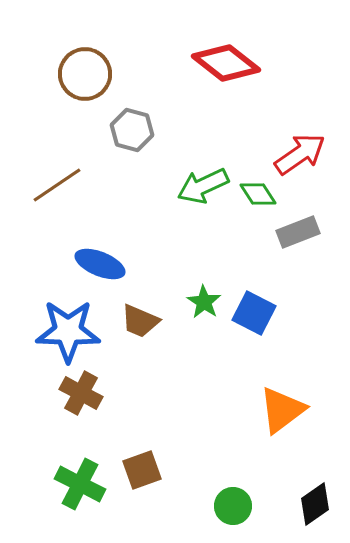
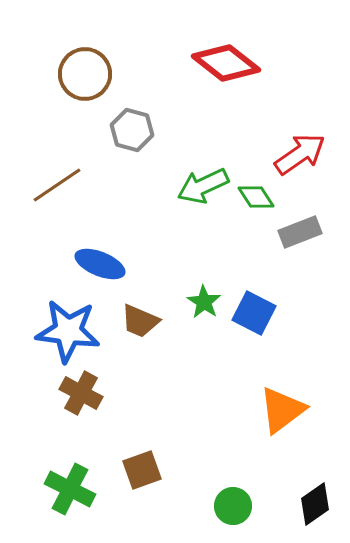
green diamond: moved 2 px left, 3 px down
gray rectangle: moved 2 px right
blue star: rotated 6 degrees clockwise
green cross: moved 10 px left, 5 px down
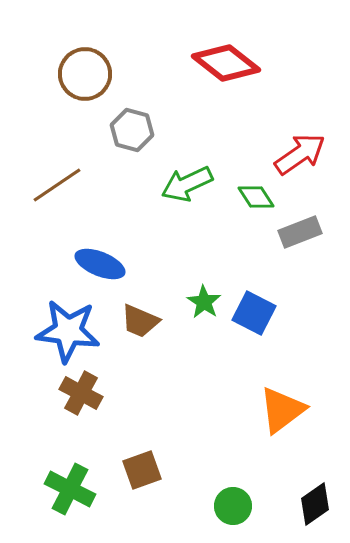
green arrow: moved 16 px left, 2 px up
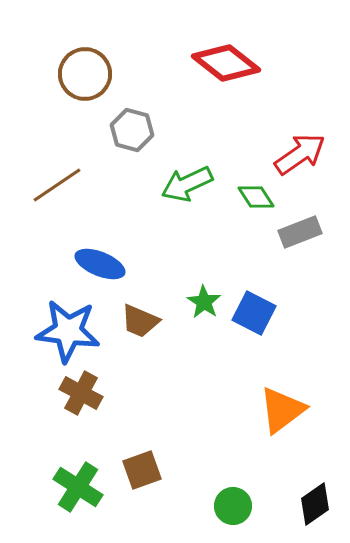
green cross: moved 8 px right, 2 px up; rotated 6 degrees clockwise
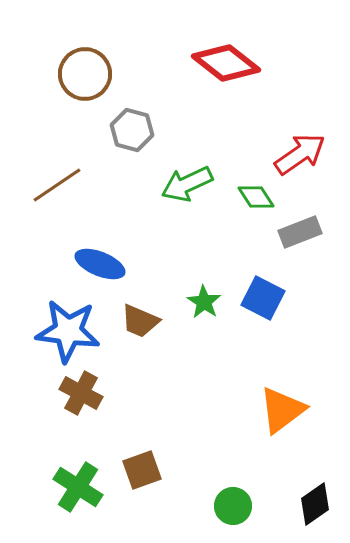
blue square: moved 9 px right, 15 px up
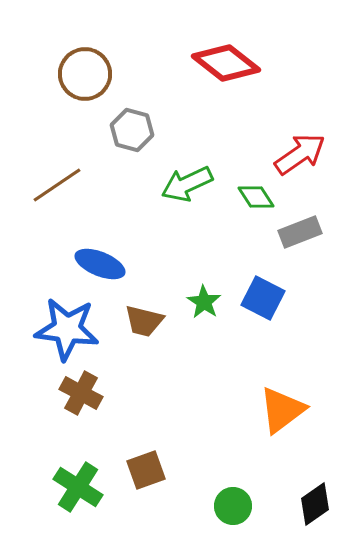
brown trapezoid: moved 4 px right; rotated 9 degrees counterclockwise
blue star: moved 1 px left, 2 px up
brown square: moved 4 px right
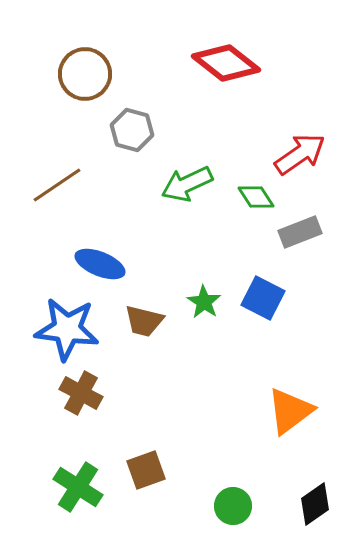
orange triangle: moved 8 px right, 1 px down
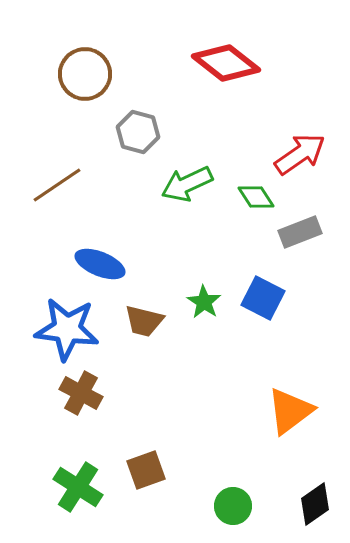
gray hexagon: moved 6 px right, 2 px down
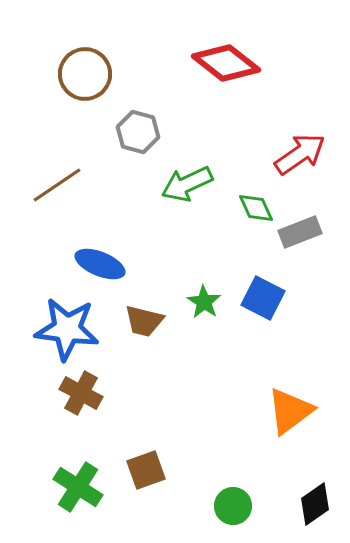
green diamond: moved 11 px down; rotated 9 degrees clockwise
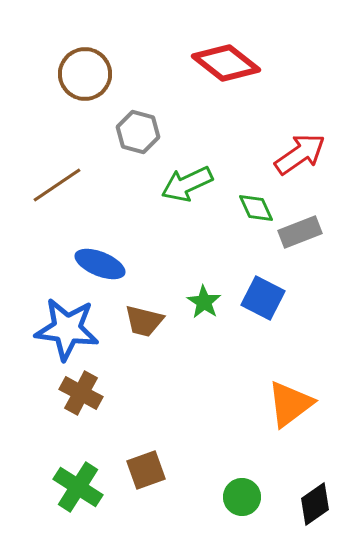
orange triangle: moved 7 px up
green circle: moved 9 px right, 9 px up
